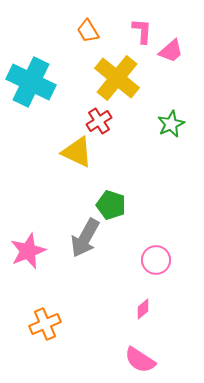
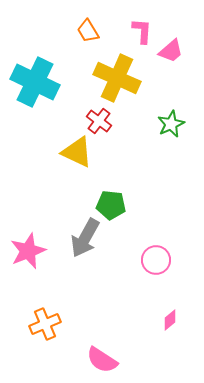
yellow cross: rotated 15 degrees counterclockwise
cyan cross: moved 4 px right
red cross: rotated 20 degrees counterclockwise
green pentagon: rotated 12 degrees counterclockwise
pink diamond: moved 27 px right, 11 px down
pink semicircle: moved 38 px left
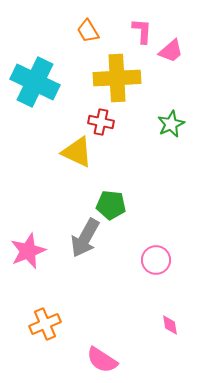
yellow cross: rotated 27 degrees counterclockwise
red cross: moved 2 px right, 1 px down; rotated 25 degrees counterclockwise
pink diamond: moved 5 px down; rotated 60 degrees counterclockwise
